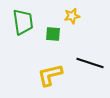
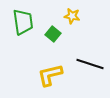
yellow star: rotated 21 degrees clockwise
green square: rotated 35 degrees clockwise
black line: moved 1 px down
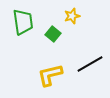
yellow star: rotated 28 degrees counterclockwise
black line: rotated 48 degrees counterclockwise
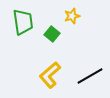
green square: moved 1 px left
black line: moved 12 px down
yellow L-shape: rotated 28 degrees counterclockwise
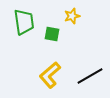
green trapezoid: moved 1 px right
green square: rotated 28 degrees counterclockwise
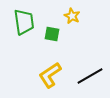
yellow star: rotated 28 degrees counterclockwise
yellow L-shape: rotated 8 degrees clockwise
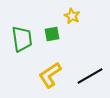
green trapezoid: moved 2 px left, 17 px down
green square: rotated 21 degrees counterclockwise
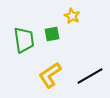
green trapezoid: moved 2 px right, 1 px down
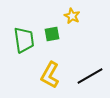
yellow L-shape: rotated 28 degrees counterclockwise
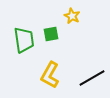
green square: moved 1 px left
black line: moved 2 px right, 2 px down
